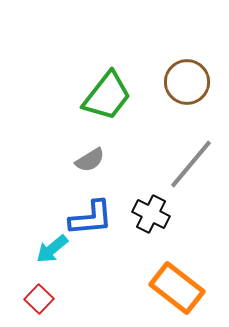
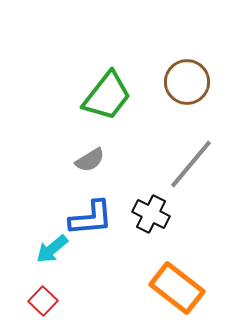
red square: moved 4 px right, 2 px down
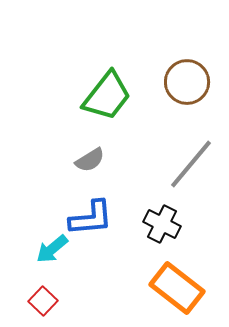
black cross: moved 11 px right, 10 px down
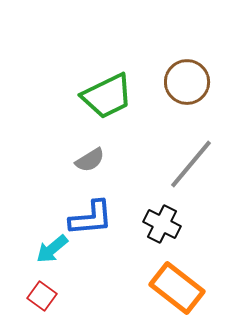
green trapezoid: rotated 26 degrees clockwise
red square: moved 1 px left, 5 px up; rotated 8 degrees counterclockwise
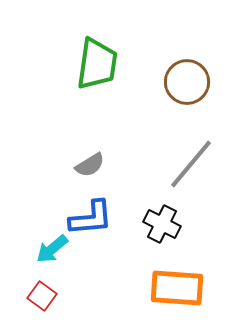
green trapezoid: moved 10 px left, 32 px up; rotated 56 degrees counterclockwise
gray semicircle: moved 5 px down
orange rectangle: rotated 34 degrees counterclockwise
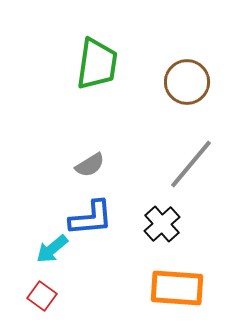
black cross: rotated 21 degrees clockwise
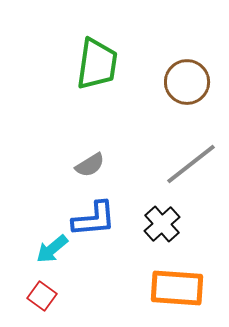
gray line: rotated 12 degrees clockwise
blue L-shape: moved 3 px right, 1 px down
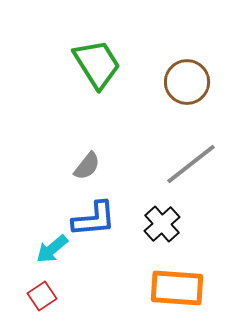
green trapezoid: rotated 40 degrees counterclockwise
gray semicircle: moved 3 px left, 1 px down; rotated 20 degrees counterclockwise
red square: rotated 20 degrees clockwise
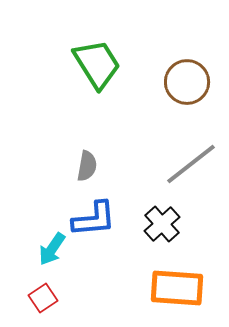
gray semicircle: rotated 28 degrees counterclockwise
cyan arrow: rotated 16 degrees counterclockwise
red square: moved 1 px right, 2 px down
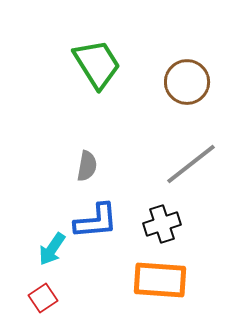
blue L-shape: moved 2 px right, 2 px down
black cross: rotated 24 degrees clockwise
orange rectangle: moved 17 px left, 8 px up
